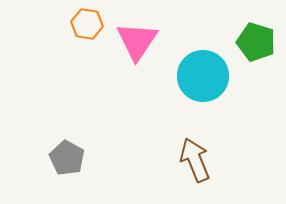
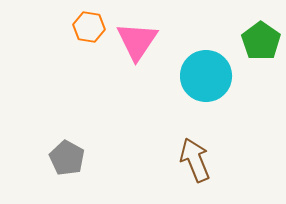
orange hexagon: moved 2 px right, 3 px down
green pentagon: moved 5 px right, 1 px up; rotated 18 degrees clockwise
cyan circle: moved 3 px right
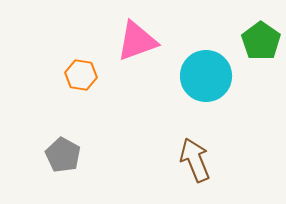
orange hexagon: moved 8 px left, 48 px down
pink triangle: rotated 36 degrees clockwise
gray pentagon: moved 4 px left, 3 px up
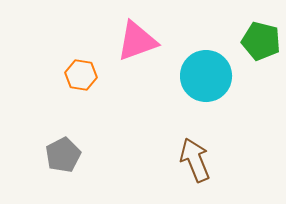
green pentagon: rotated 21 degrees counterclockwise
gray pentagon: rotated 16 degrees clockwise
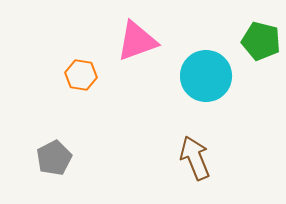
gray pentagon: moved 9 px left, 3 px down
brown arrow: moved 2 px up
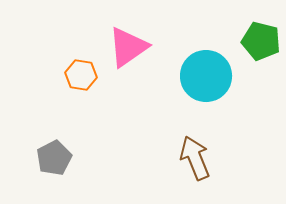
pink triangle: moved 9 px left, 6 px down; rotated 15 degrees counterclockwise
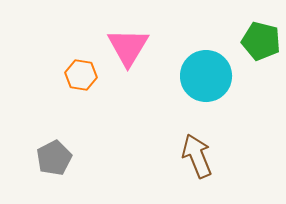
pink triangle: rotated 24 degrees counterclockwise
brown arrow: moved 2 px right, 2 px up
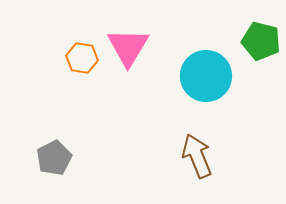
orange hexagon: moved 1 px right, 17 px up
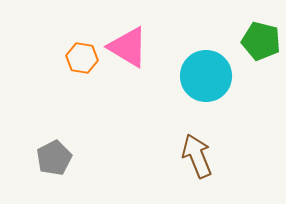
pink triangle: rotated 30 degrees counterclockwise
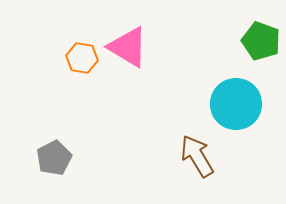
green pentagon: rotated 6 degrees clockwise
cyan circle: moved 30 px right, 28 px down
brown arrow: rotated 9 degrees counterclockwise
